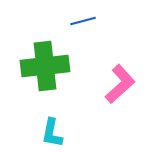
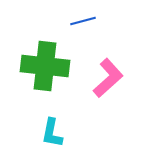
green cross: rotated 12 degrees clockwise
pink L-shape: moved 12 px left, 6 px up
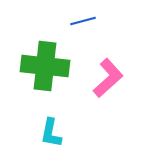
cyan L-shape: moved 1 px left
